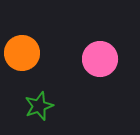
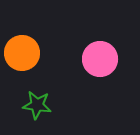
green star: moved 2 px left, 1 px up; rotated 28 degrees clockwise
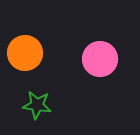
orange circle: moved 3 px right
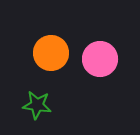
orange circle: moved 26 px right
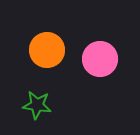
orange circle: moved 4 px left, 3 px up
